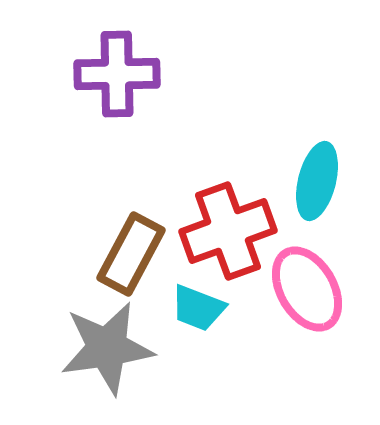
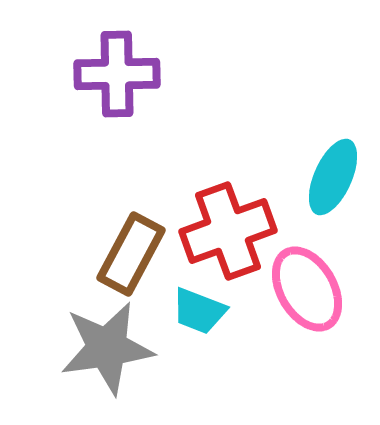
cyan ellipse: moved 16 px right, 4 px up; rotated 10 degrees clockwise
cyan trapezoid: moved 1 px right, 3 px down
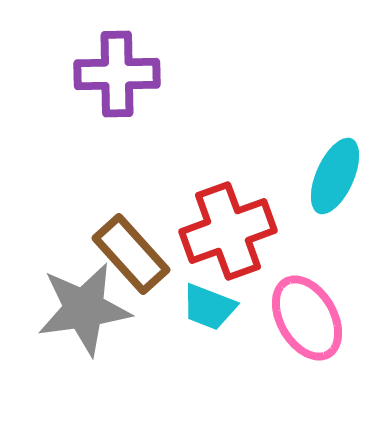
cyan ellipse: moved 2 px right, 1 px up
brown rectangle: rotated 70 degrees counterclockwise
pink ellipse: moved 29 px down
cyan trapezoid: moved 10 px right, 4 px up
gray star: moved 23 px left, 39 px up
